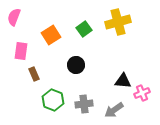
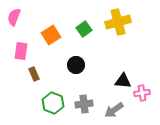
pink cross: rotated 14 degrees clockwise
green hexagon: moved 3 px down
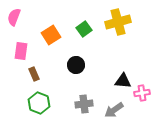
green hexagon: moved 14 px left
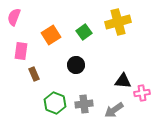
green square: moved 3 px down
green hexagon: moved 16 px right
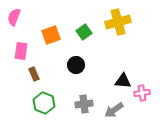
orange square: rotated 12 degrees clockwise
green hexagon: moved 11 px left
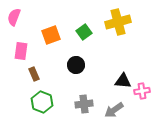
pink cross: moved 2 px up
green hexagon: moved 2 px left, 1 px up
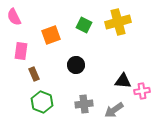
pink semicircle: rotated 48 degrees counterclockwise
green square: moved 7 px up; rotated 28 degrees counterclockwise
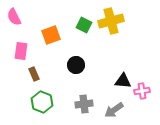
yellow cross: moved 7 px left, 1 px up
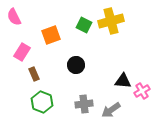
pink rectangle: moved 1 px right, 1 px down; rotated 24 degrees clockwise
pink cross: rotated 21 degrees counterclockwise
gray arrow: moved 3 px left
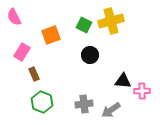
black circle: moved 14 px right, 10 px up
pink cross: rotated 28 degrees clockwise
